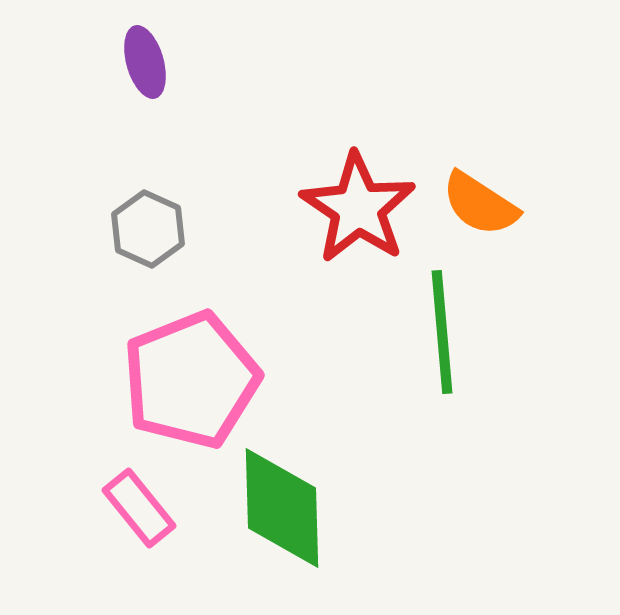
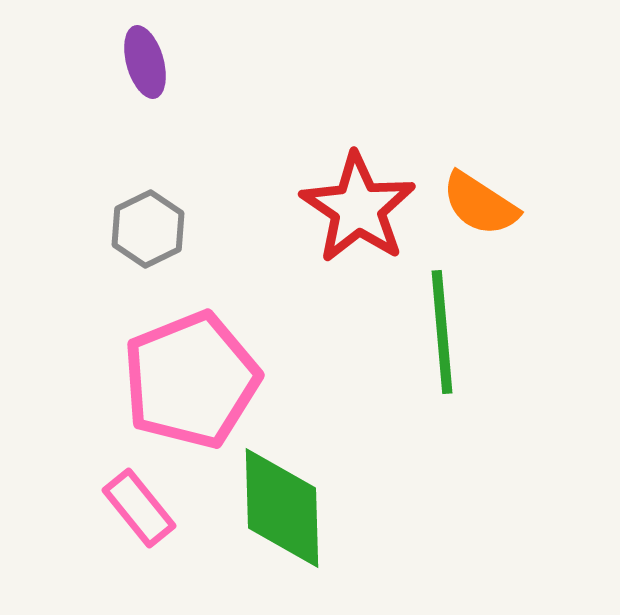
gray hexagon: rotated 10 degrees clockwise
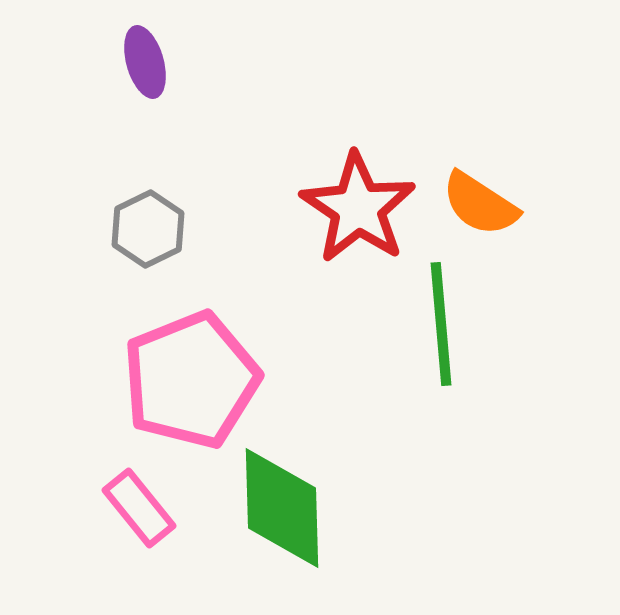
green line: moved 1 px left, 8 px up
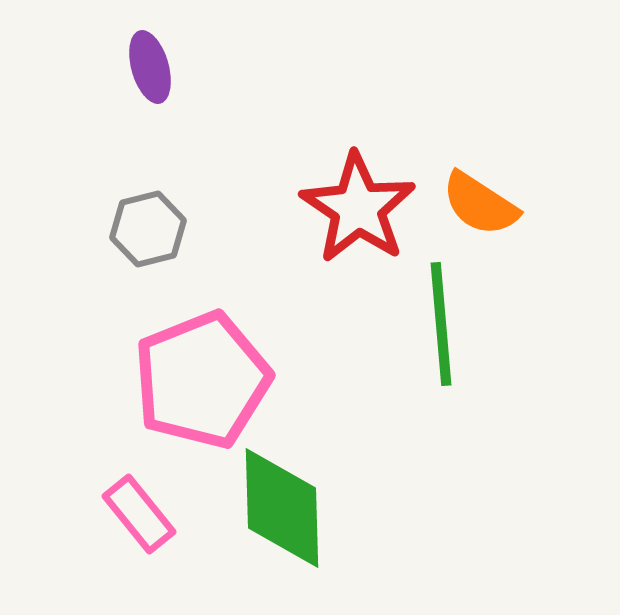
purple ellipse: moved 5 px right, 5 px down
gray hexagon: rotated 12 degrees clockwise
pink pentagon: moved 11 px right
pink rectangle: moved 6 px down
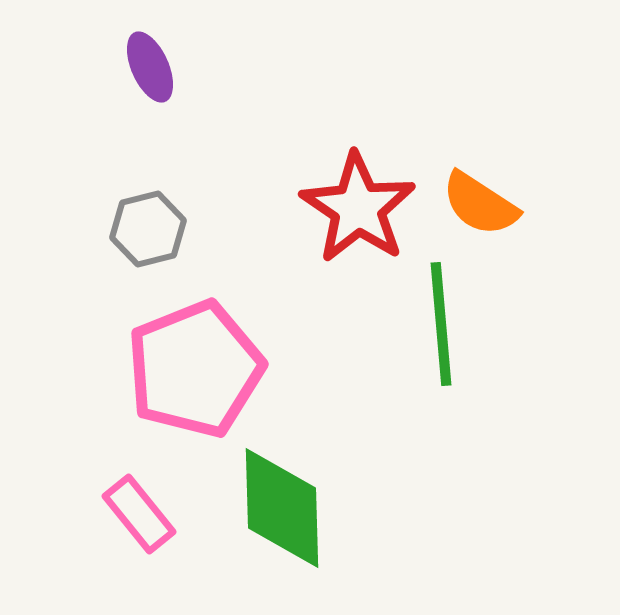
purple ellipse: rotated 8 degrees counterclockwise
pink pentagon: moved 7 px left, 11 px up
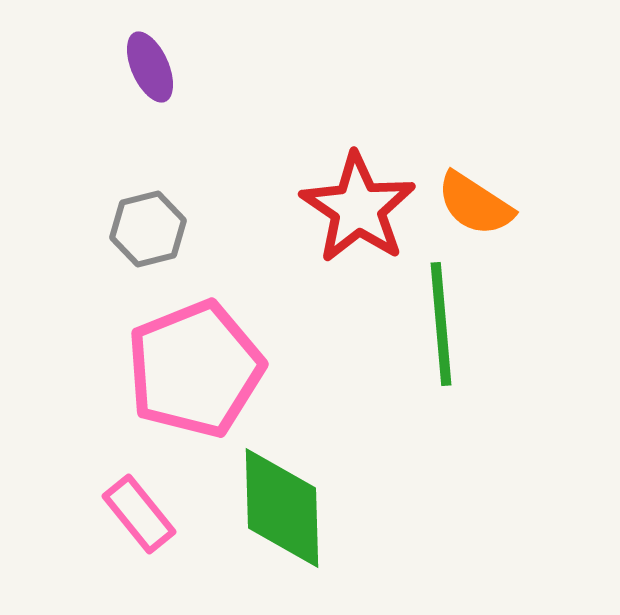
orange semicircle: moved 5 px left
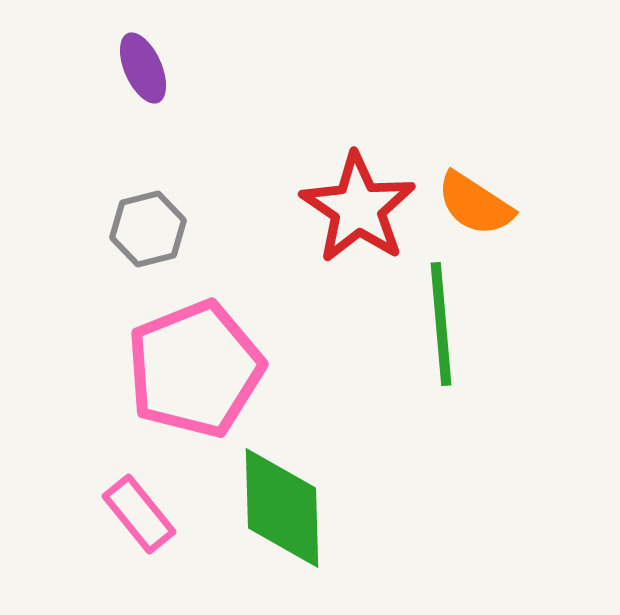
purple ellipse: moved 7 px left, 1 px down
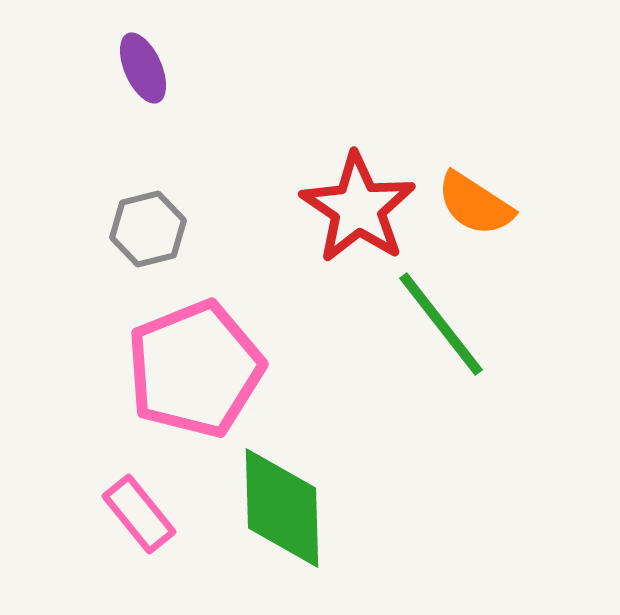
green line: rotated 33 degrees counterclockwise
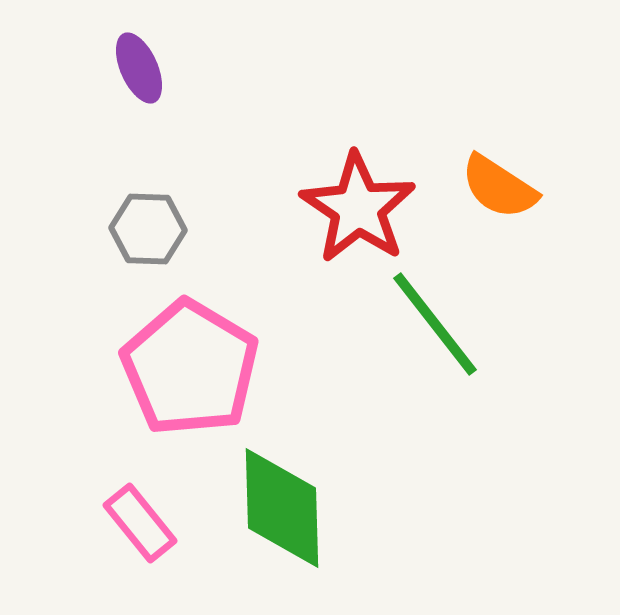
purple ellipse: moved 4 px left
orange semicircle: moved 24 px right, 17 px up
gray hexagon: rotated 16 degrees clockwise
green line: moved 6 px left
pink pentagon: moved 5 px left, 1 px up; rotated 19 degrees counterclockwise
pink rectangle: moved 1 px right, 9 px down
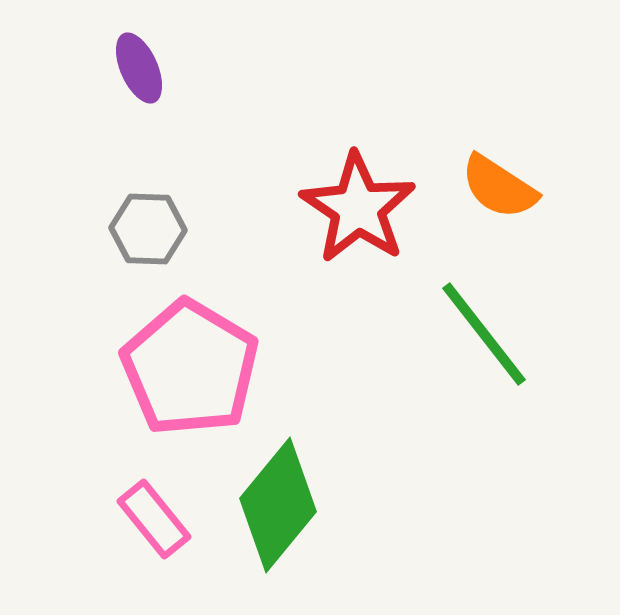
green line: moved 49 px right, 10 px down
green diamond: moved 4 px left, 3 px up; rotated 41 degrees clockwise
pink rectangle: moved 14 px right, 4 px up
